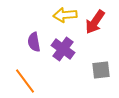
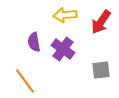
red arrow: moved 6 px right
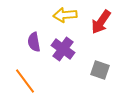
gray square: moved 1 px left; rotated 24 degrees clockwise
